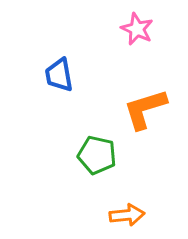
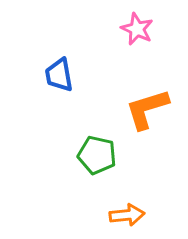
orange L-shape: moved 2 px right
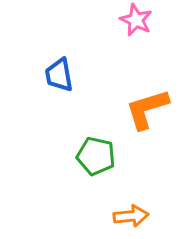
pink star: moved 1 px left, 9 px up
green pentagon: moved 1 px left, 1 px down
orange arrow: moved 4 px right, 1 px down
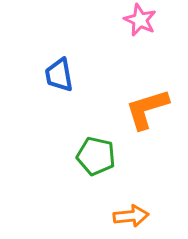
pink star: moved 4 px right
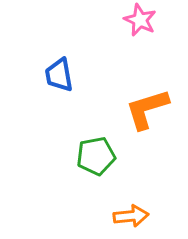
green pentagon: rotated 24 degrees counterclockwise
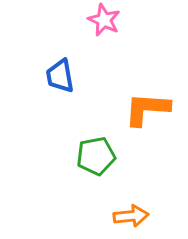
pink star: moved 36 px left
blue trapezoid: moved 1 px right, 1 px down
orange L-shape: rotated 21 degrees clockwise
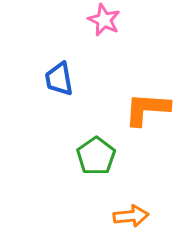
blue trapezoid: moved 1 px left, 3 px down
green pentagon: rotated 24 degrees counterclockwise
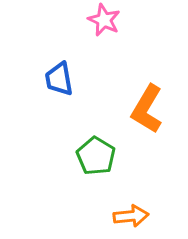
orange L-shape: rotated 63 degrees counterclockwise
green pentagon: rotated 6 degrees counterclockwise
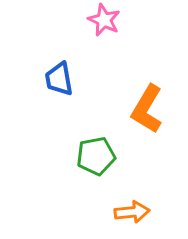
green pentagon: rotated 30 degrees clockwise
orange arrow: moved 1 px right, 4 px up
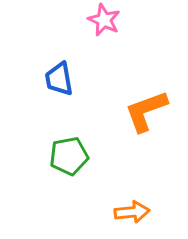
orange L-shape: moved 1 px left, 2 px down; rotated 39 degrees clockwise
green pentagon: moved 27 px left
